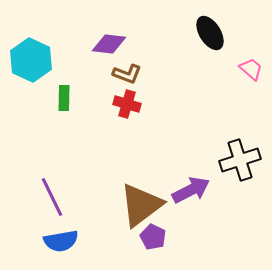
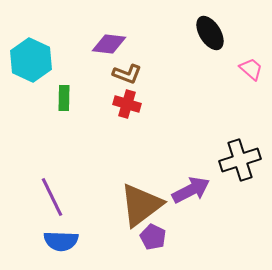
blue semicircle: rotated 12 degrees clockwise
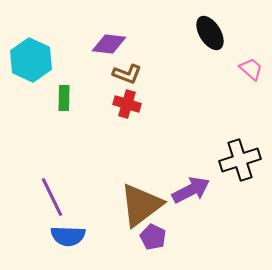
blue semicircle: moved 7 px right, 5 px up
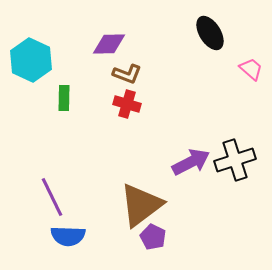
purple diamond: rotated 8 degrees counterclockwise
black cross: moved 5 px left
purple arrow: moved 28 px up
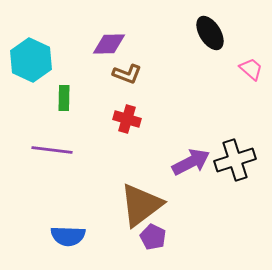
red cross: moved 15 px down
purple line: moved 47 px up; rotated 57 degrees counterclockwise
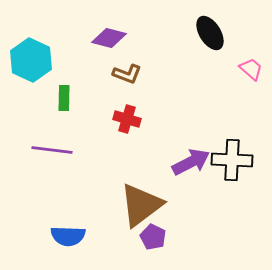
purple diamond: moved 6 px up; rotated 16 degrees clockwise
black cross: moved 3 px left; rotated 21 degrees clockwise
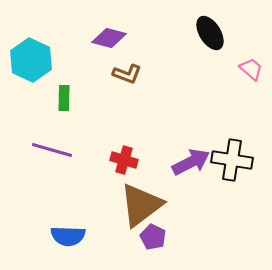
red cross: moved 3 px left, 41 px down
purple line: rotated 9 degrees clockwise
black cross: rotated 6 degrees clockwise
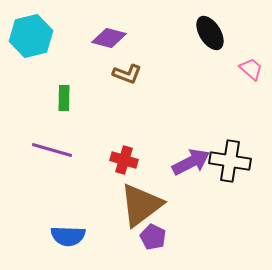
cyan hexagon: moved 24 px up; rotated 21 degrees clockwise
black cross: moved 2 px left, 1 px down
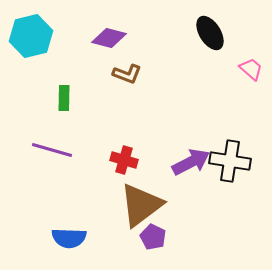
blue semicircle: moved 1 px right, 2 px down
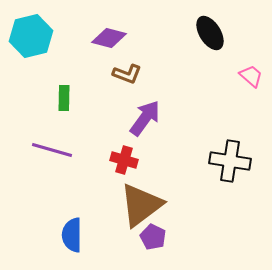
pink trapezoid: moved 7 px down
purple arrow: moved 46 px left, 44 px up; rotated 27 degrees counterclockwise
blue semicircle: moved 3 px right, 3 px up; rotated 88 degrees clockwise
